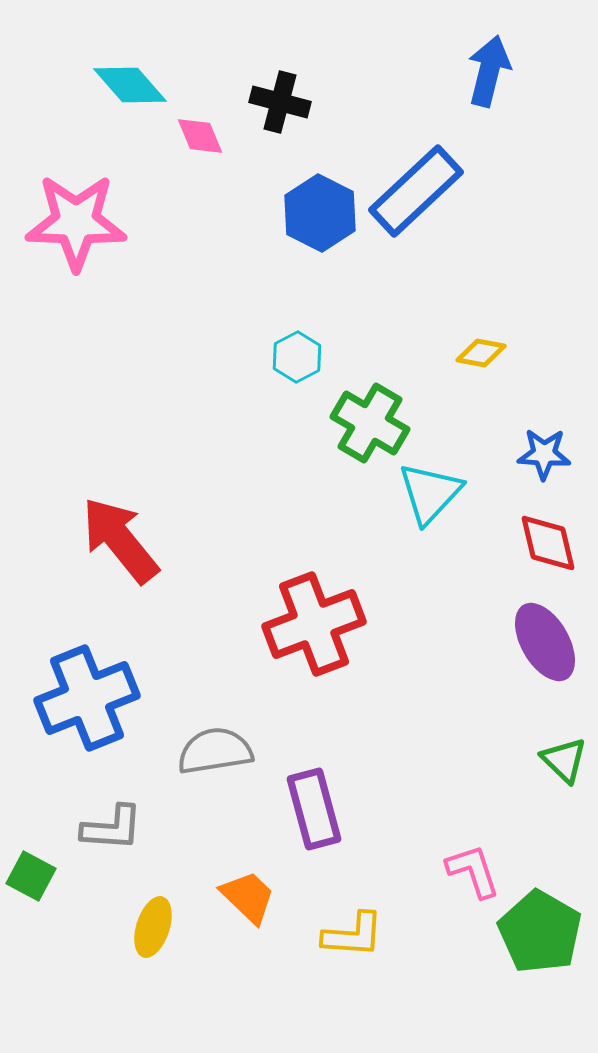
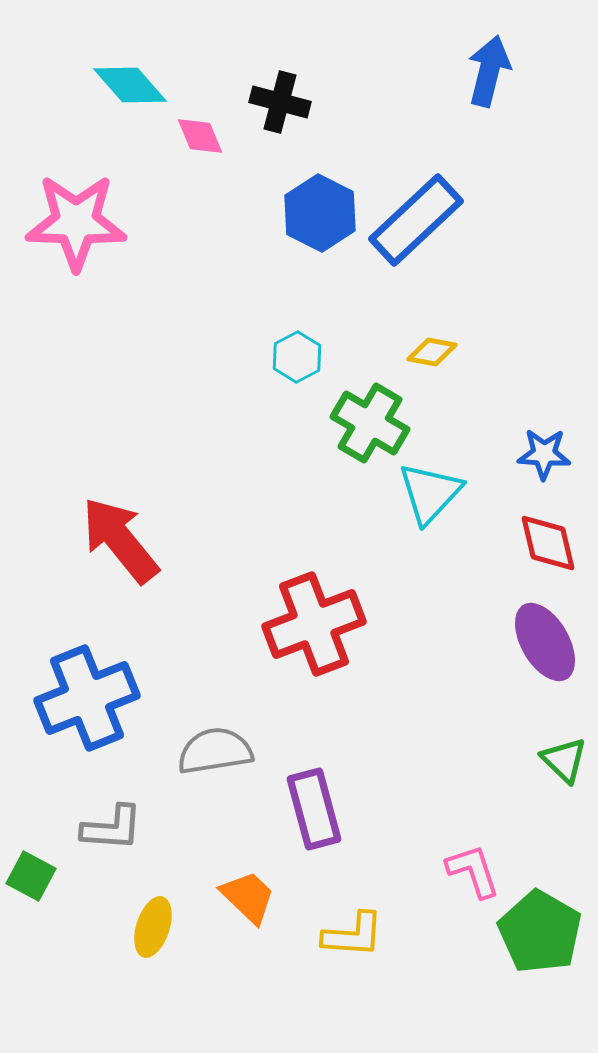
blue rectangle: moved 29 px down
yellow diamond: moved 49 px left, 1 px up
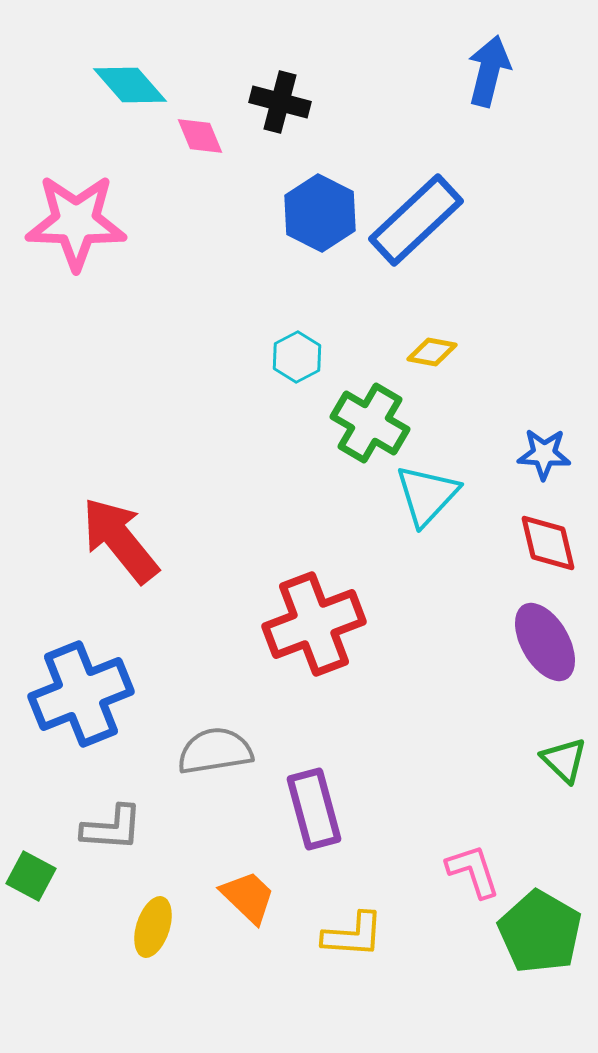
cyan triangle: moved 3 px left, 2 px down
blue cross: moved 6 px left, 4 px up
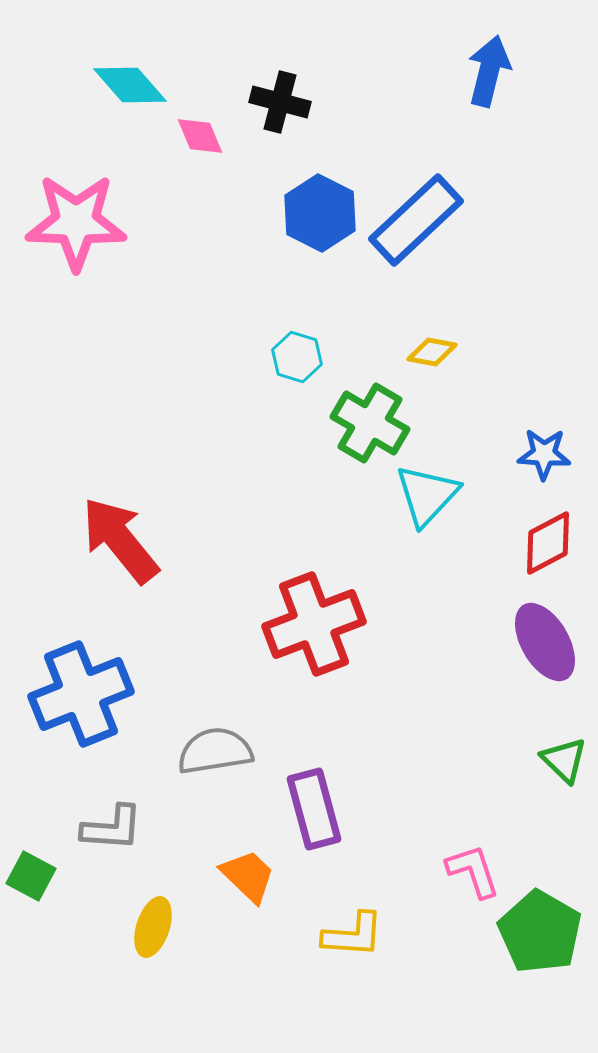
cyan hexagon: rotated 15 degrees counterclockwise
red diamond: rotated 76 degrees clockwise
orange trapezoid: moved 21 px up
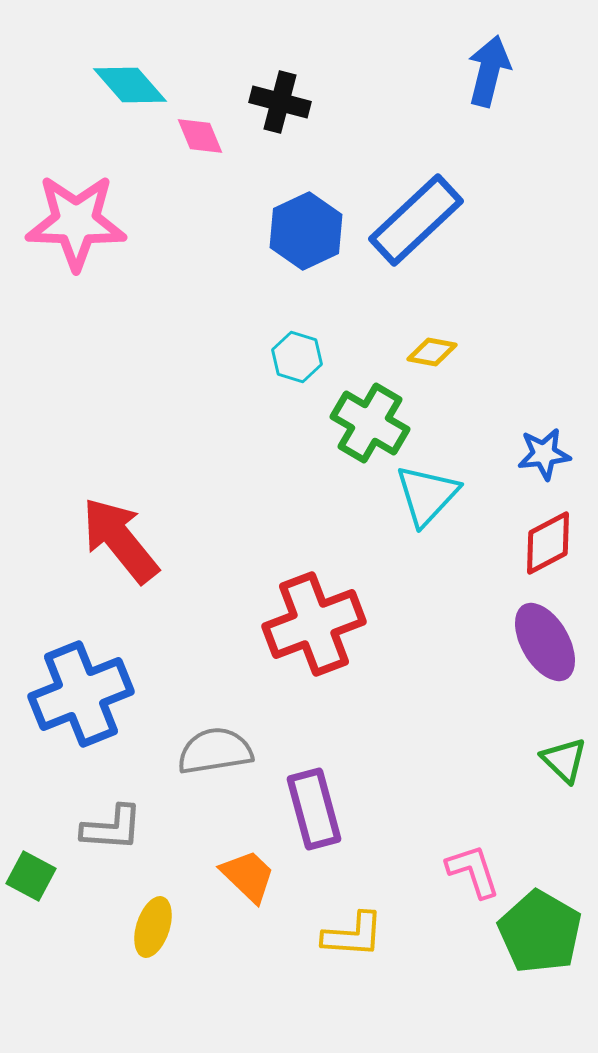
blue hexagon: moved 14 px left, 18 px down; rotated 8 degrees clockwise
blue star: rotated 10 degrees counterclockwise
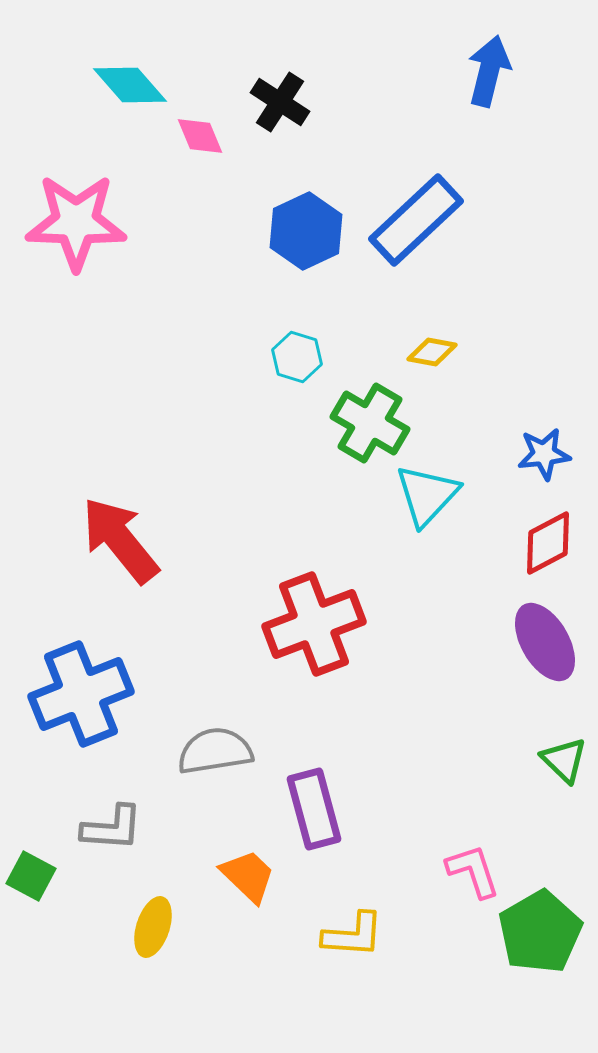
black cross: rotated 18 degrees clockwise
green pentagon: rotated 12 degrees clockwise
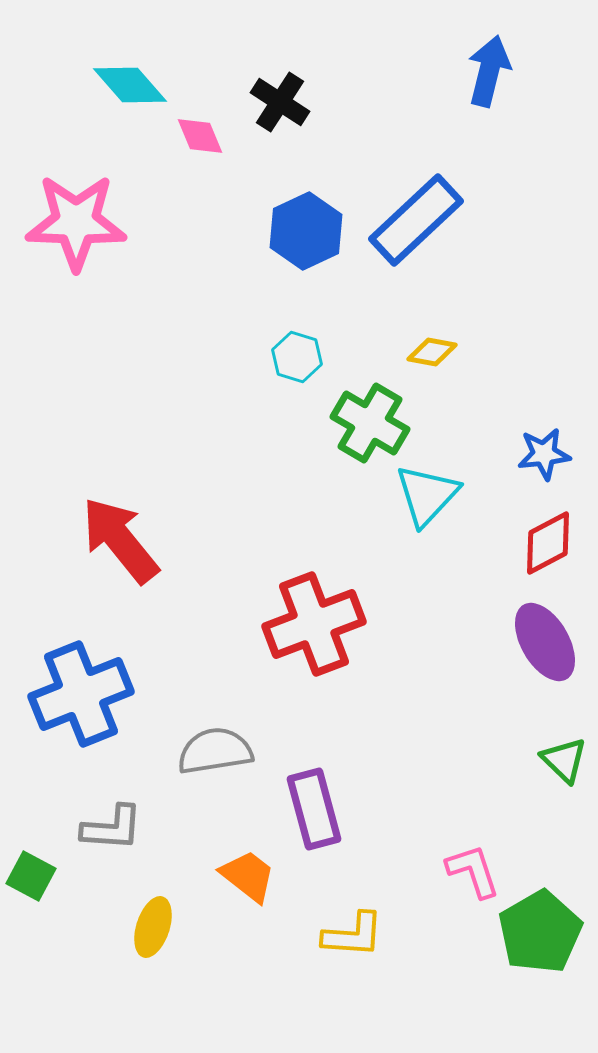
orange trapezoid: rotated 6 degrees counterclockwise
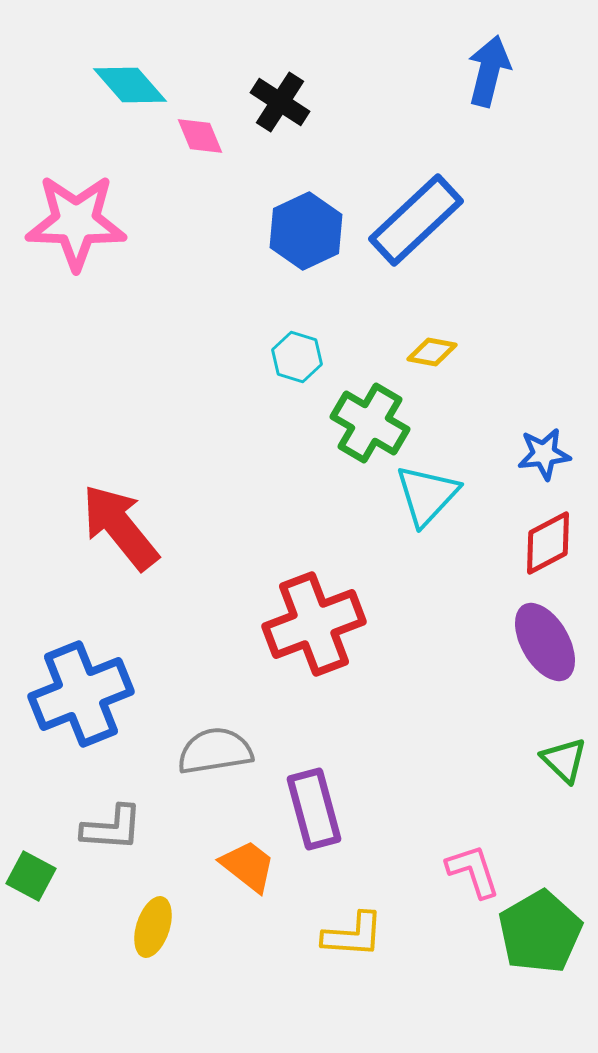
red arrow: moved 13 px up
orange trapezoid: moved 10 px up
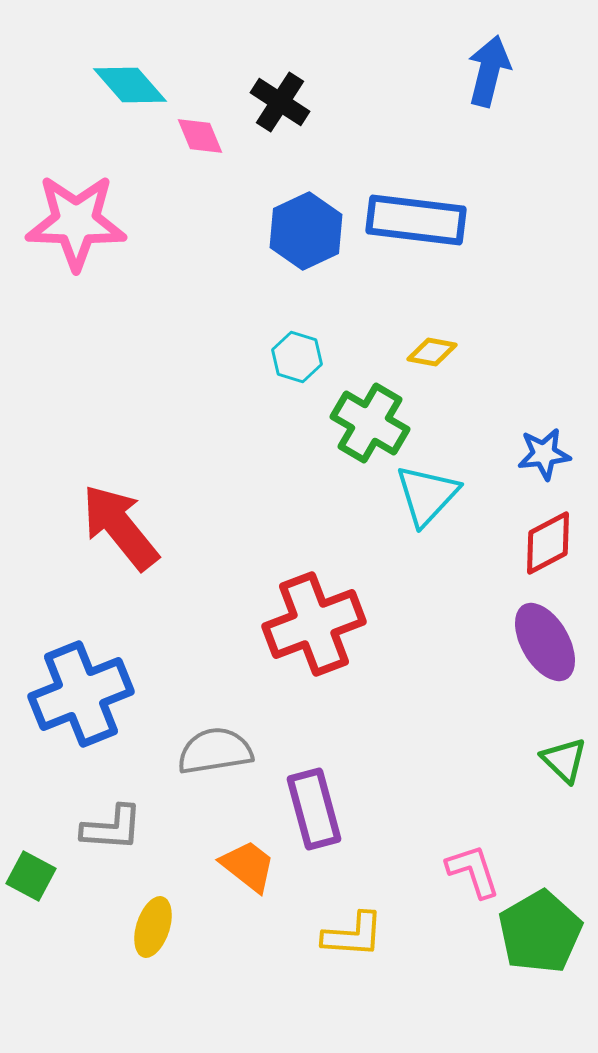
blue rectangle: rotated 50 degrees clockwise
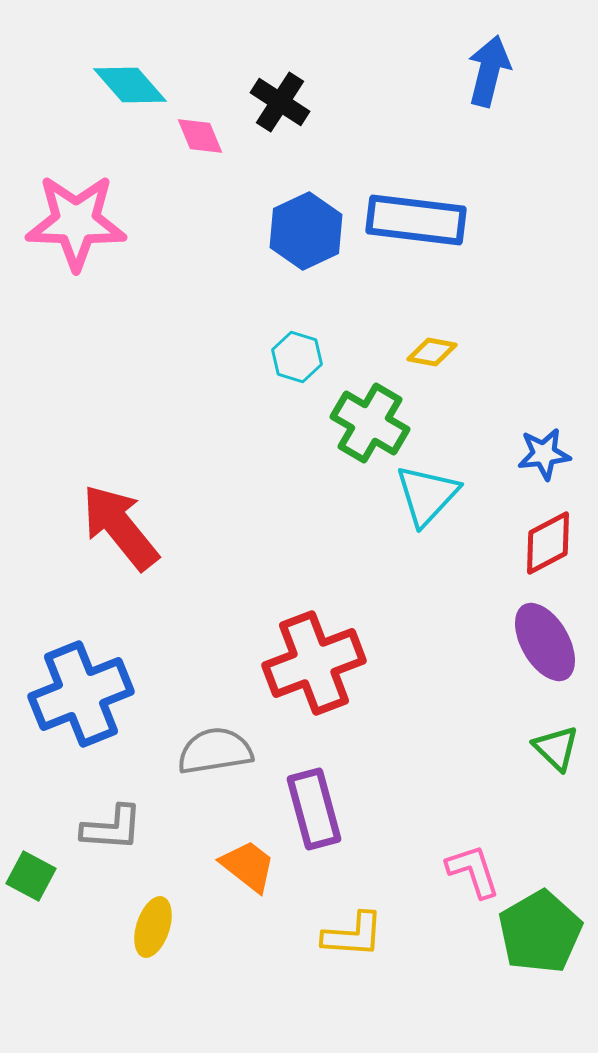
red cross: moved 39 px down
green triangle: moved 8 px left, 12 px up
